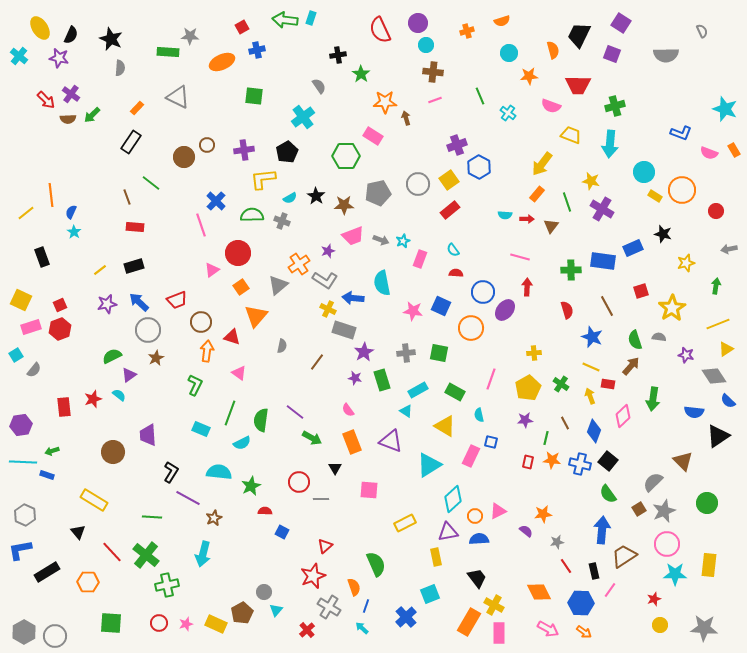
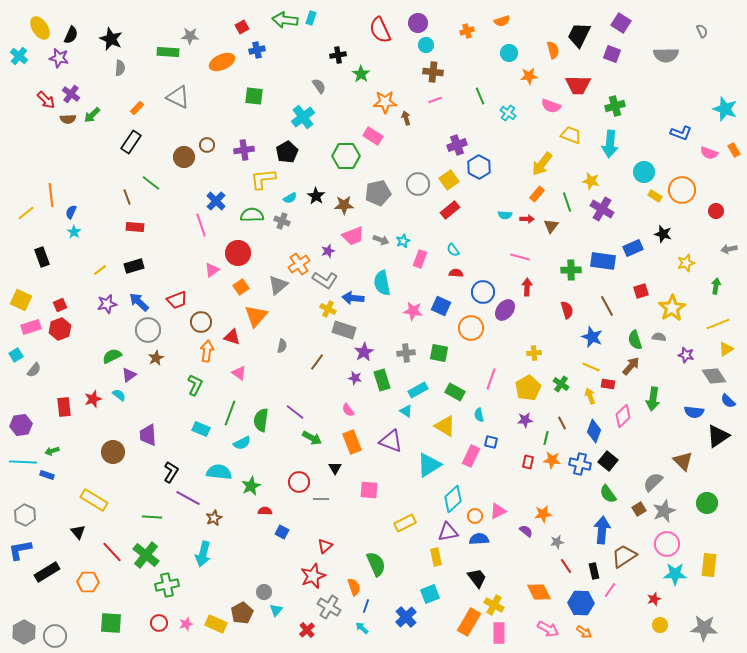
brown line at (565, 423): moved 3 px left
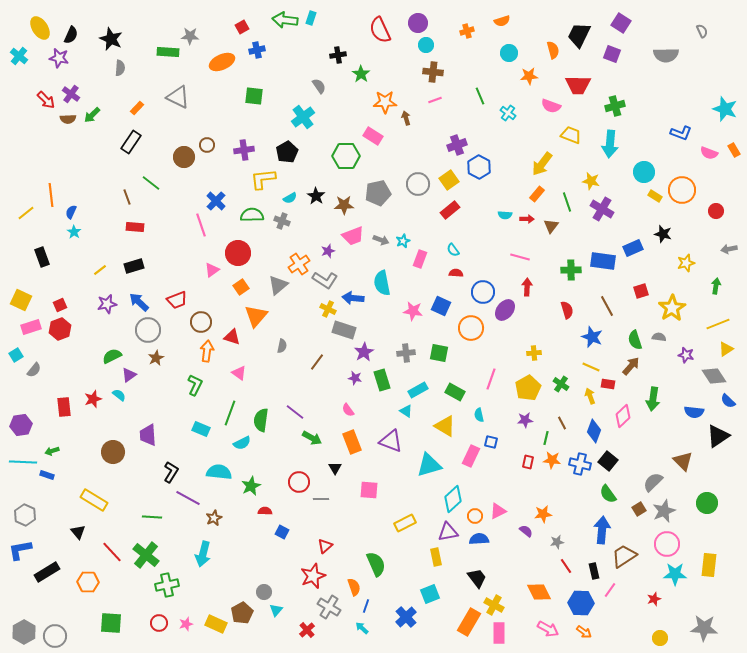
cyan triangle at (429, 465): rotated 16 degrees clockwise
yellow circle at (660, 625): moved 13 px down
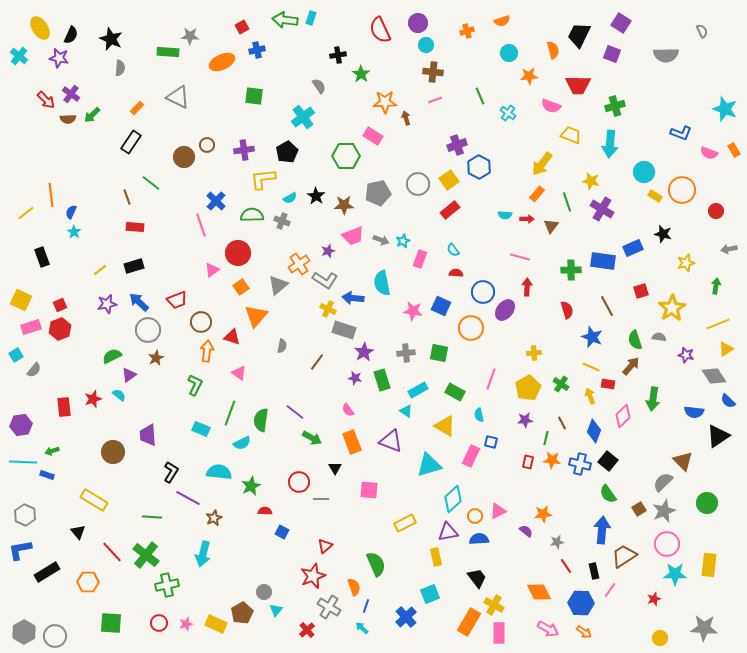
gray semicircle at (653, 482): moved 10 px right
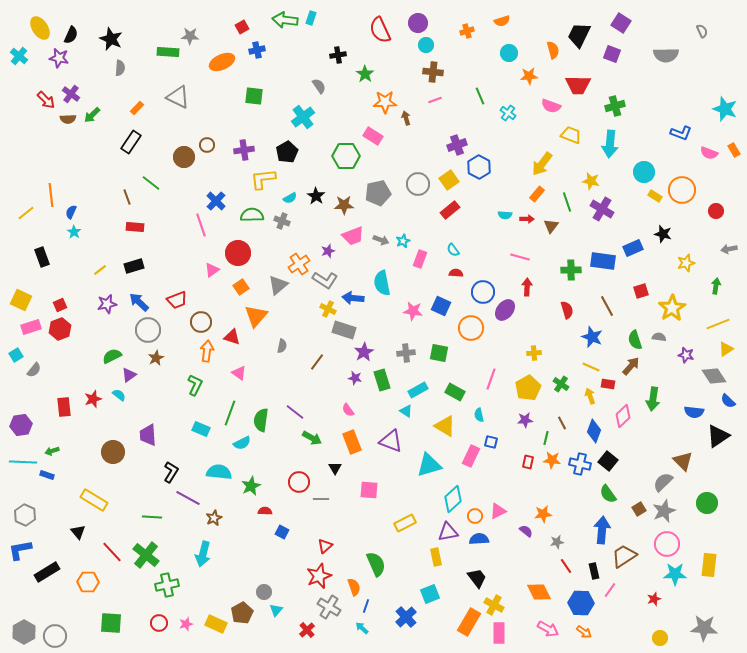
green star at (361, 74): moved 4 px right
red star at (313, 576): moved 6 px right
